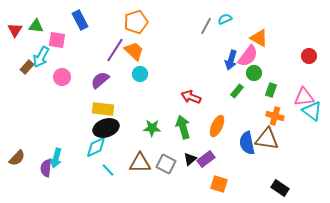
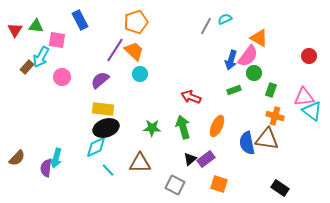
green rectangle at (237, 91): moved 3 px left, 1 px up; rotated 32 degrees clockwise
gray square at (166, 164): moved 9 px right, 21 px down
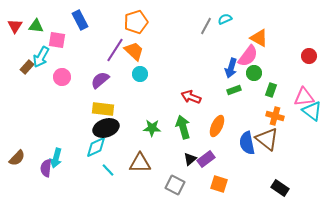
red triangle at (15, 30): moved 4 px up
blue arrow at (231, 60): moved 8 px down
brown triangle at (267, 139): rotated 30 degrees clockwise
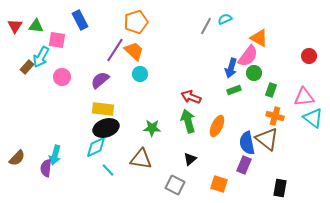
cyan triangle at (312, 111): moved 1 px right, 7 px down
green arrow at (183, 127): moved 5 px right, 6 px up
cyan arrow at (56, 158): moved 1 px left, 3 px up
purple rectangle at (206, 159): moved 38 px right, 6 px down; rotated 30 degrees counterclockwise
brown triangle at (140, 163): moved 1 px right, 4 px up; rotated 10 degrees clockwise
black rectangle at (280, 188): rotated 66 degrees clockwise
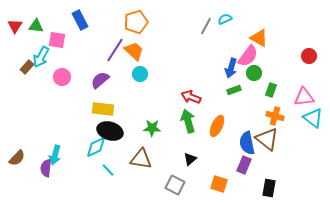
black ellipse at (106, 128): moved 4 px right, 3 px down; rotated 35 degrees clockwise
black rectangle at (280, 188): moved 11 px left
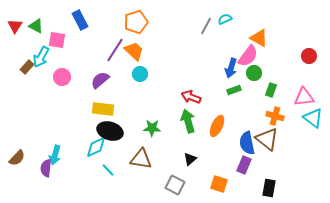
green triangle at (36, 26): rotated 21 degrees clockwise
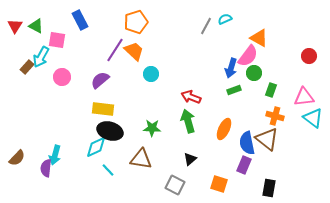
cyan circle at (140, 74): moved 11 px right
orange ellipse at (217, 126): moved 7 px right, 3 px down
